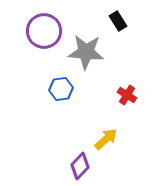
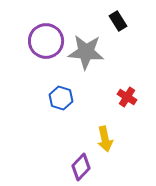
purple circle: moved 2 px right, 10 px down
blue hexagon: moved 9 px down; rotated 25 degrees clockwise
red cross: moved 2 px down
yellow arrow: moved 1 px left; rotated 120 degrees clockwise
purple diamond: moved 1 px right, 1 px down
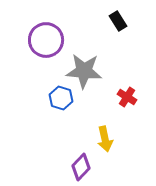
purple circle: moved 1 px up
gray star: moved 2 px left, 19 px down
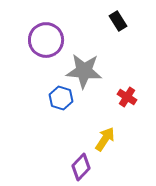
yellow arrow: rotated 135 degrees counterclockwise
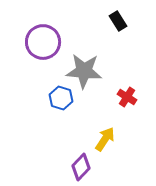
purple circle: moved 3 px left, 2 px down
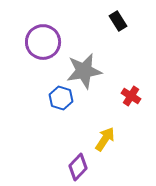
gray star: rotated 15 degrees counterclockwise
red cross: moved 4 px right, 1 px up
purple diamond: moved 3 px left
